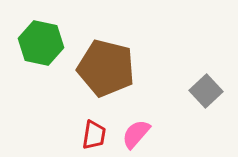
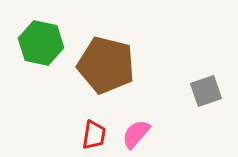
brown pentagon: moved 3 px up
gray square: rotated 24 degrees clockwise
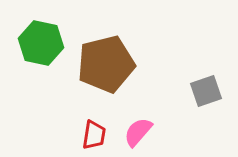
brown pentagon: moved 1 px up; rotated 28 degrees counterclockwise
pink semicircle: moved 2 px right, 2 px up
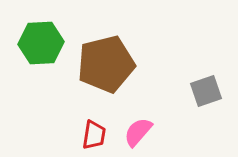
green hexagon: rotated 15 degrees counterclockwise
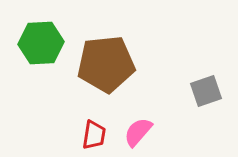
brown pentagon: rotated 8 degrees clockwise
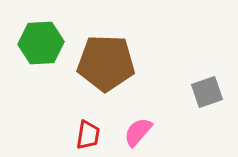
brown pentagon: moved 1 px up; rotated 8 degrees clockwise
gray square: moved 1 px right, 1 px down
red trapezoid: moved 6 px left
